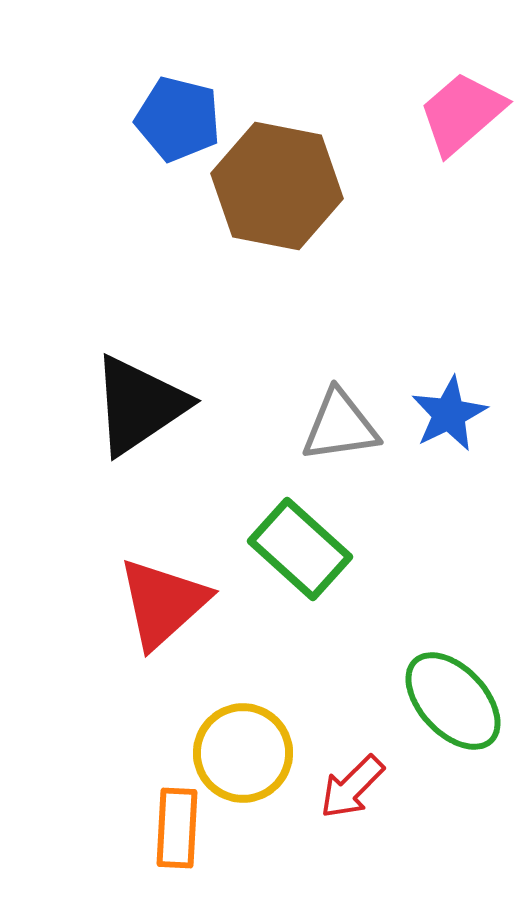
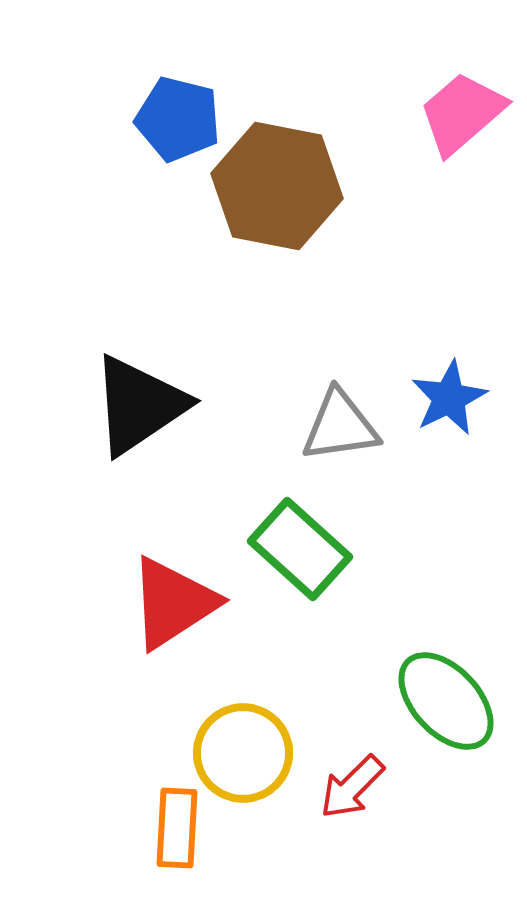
blue star: moved 16 px up
red triangle: moved 10 px right; rotated 9 degrees clockwise
green ellipse: moved 7 px left
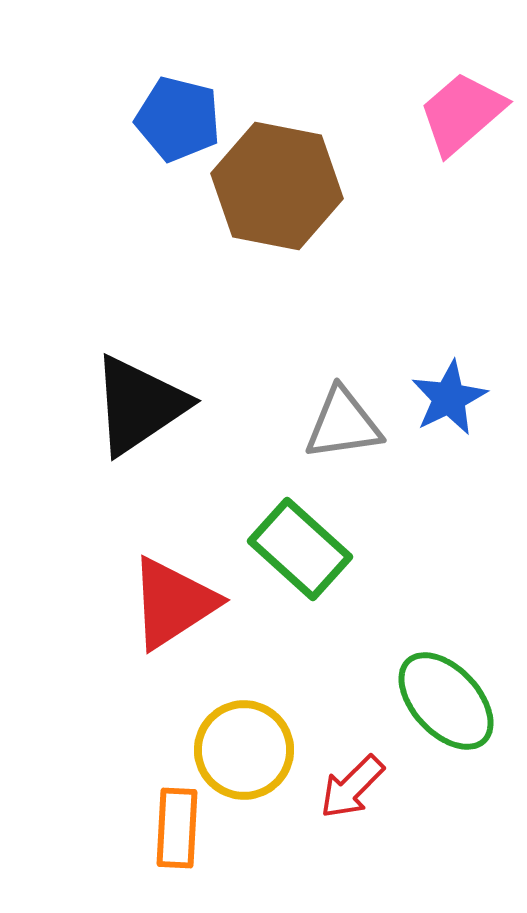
gray triangle: moved 3 px right, 2 px up
yellow circle: moved 1 px right, 3 px up
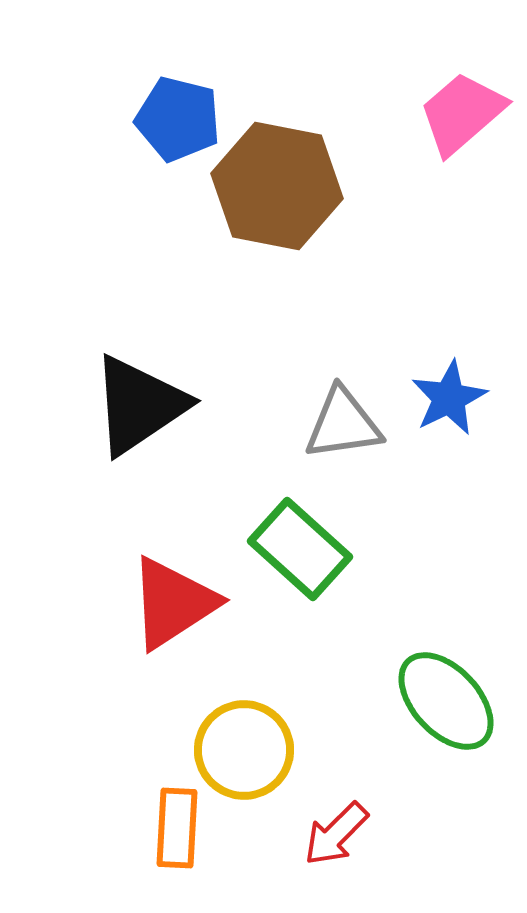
red arrow: moved 16 px left, 47 px down
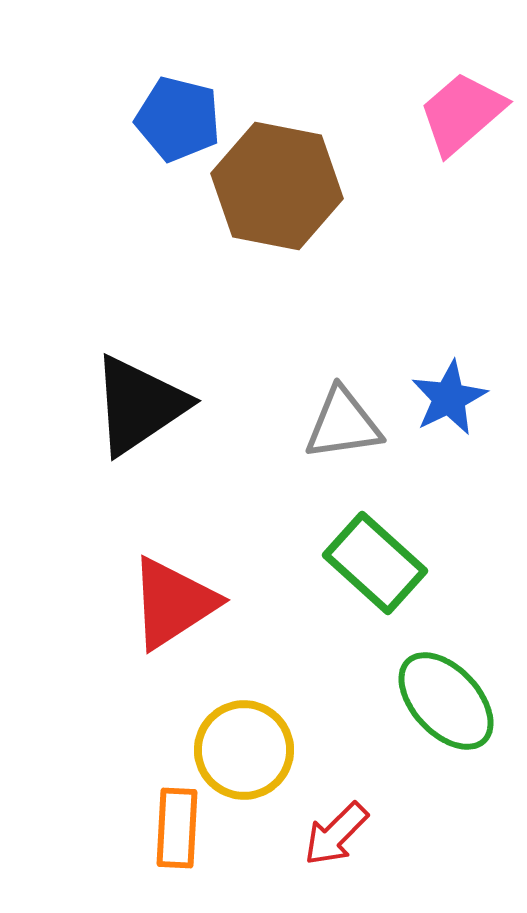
green rectangle: moved 75 px right, 14 px down
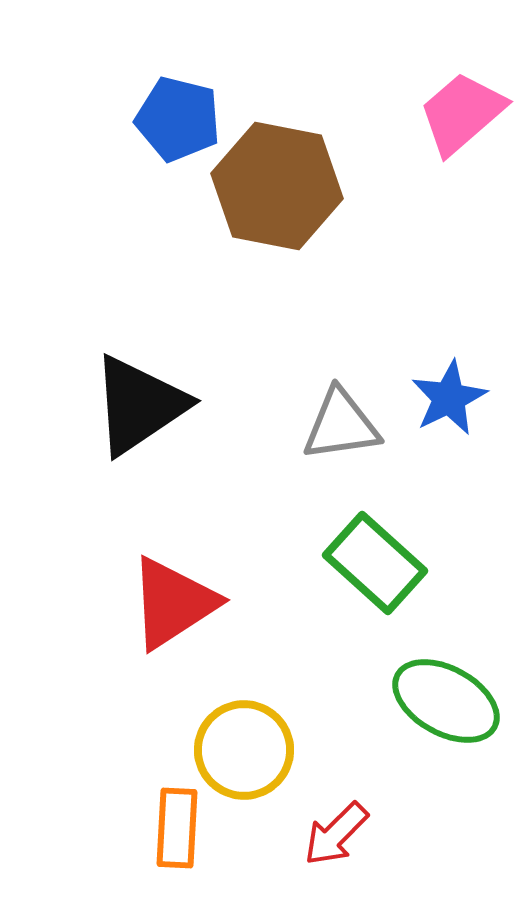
gray triangle: moved 2 px left, 1 px down
green ellipse: rotated 18 degrees counterclockwise
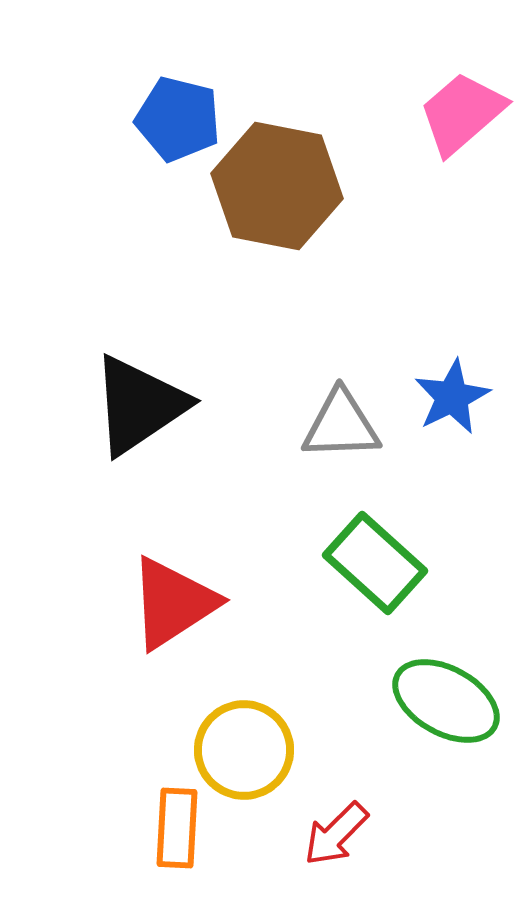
blue star: moved 3 px right, 1 px up
gray triangle: rotated 6 degrees clockwise
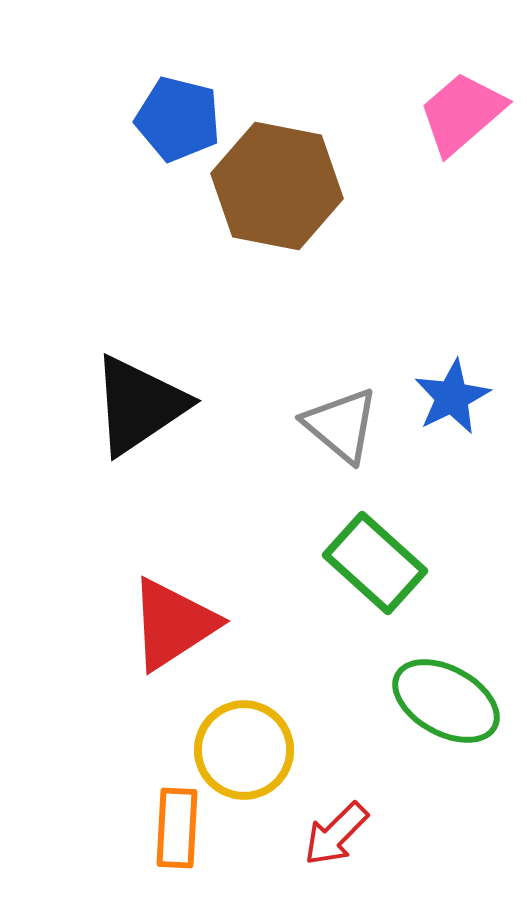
gray triangle: rotated 42 degrees clockwise
red triangle: moved 21 px down
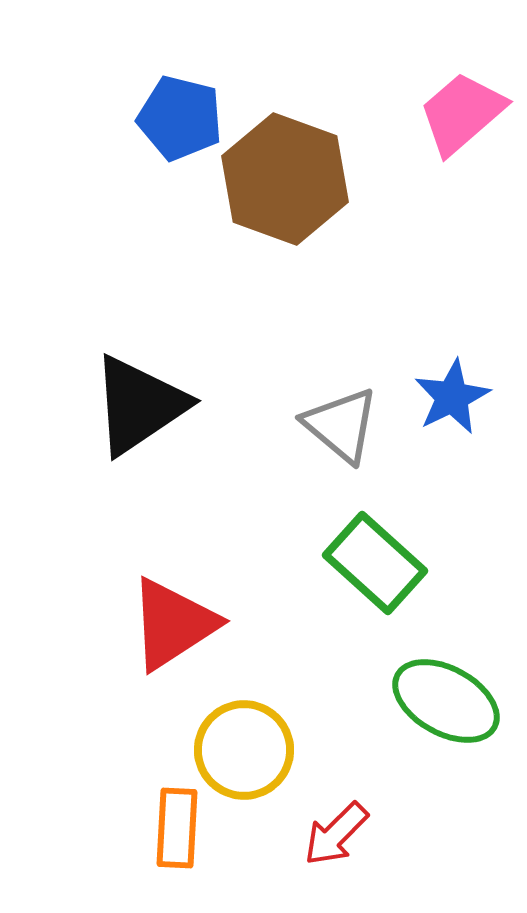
blue pentagon: moved 2 px right, 1 px up
brown hexagon: moved 8 px right, 7 px up; rotated 9 degrees clockwise
